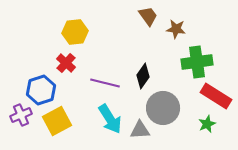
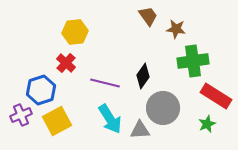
green cross: moved 4 px left, 1 px up
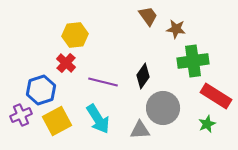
yellow hexagon: moved 3 px down
purple line: moved 2 px left, 1 px up
cyan arrow: moved 12 px left
